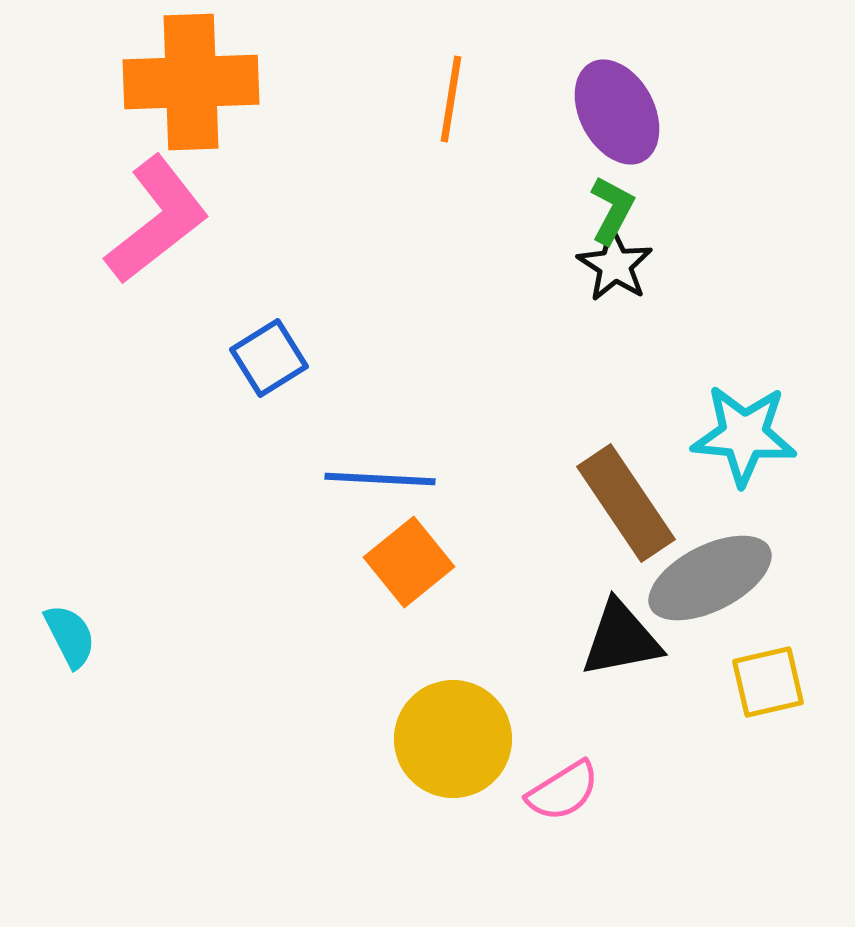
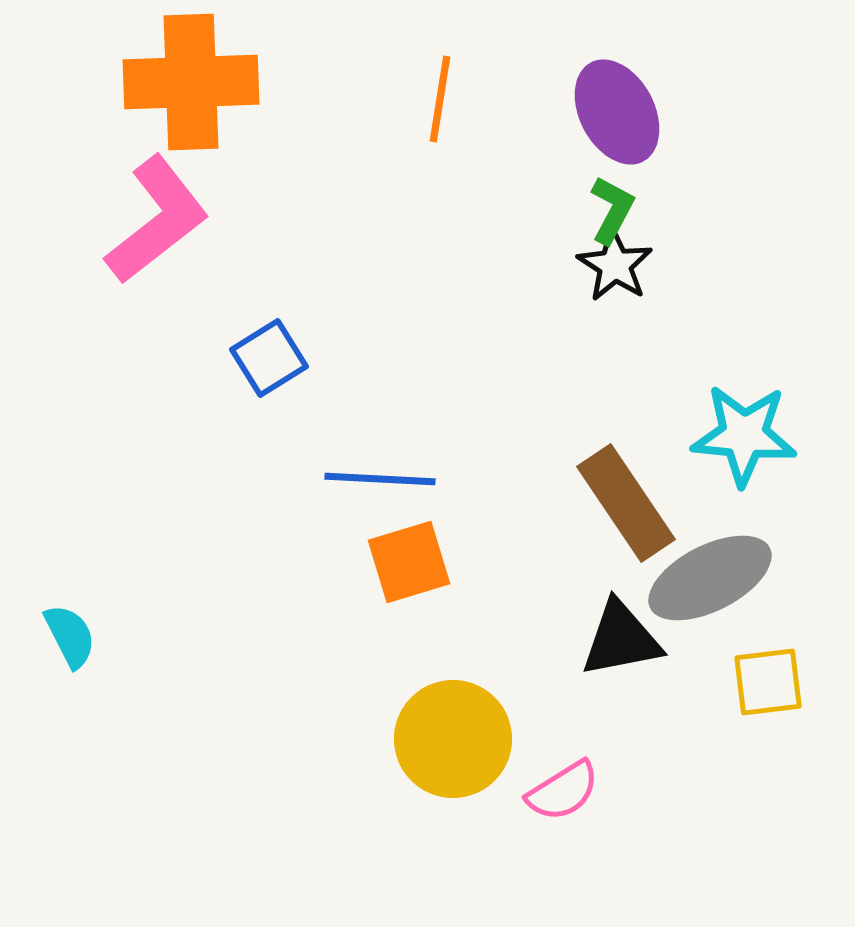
orange line: moved 11 px left
orange square: rotated 22 degrees clockwise
yellow square: rotated 6 degrees clockwise
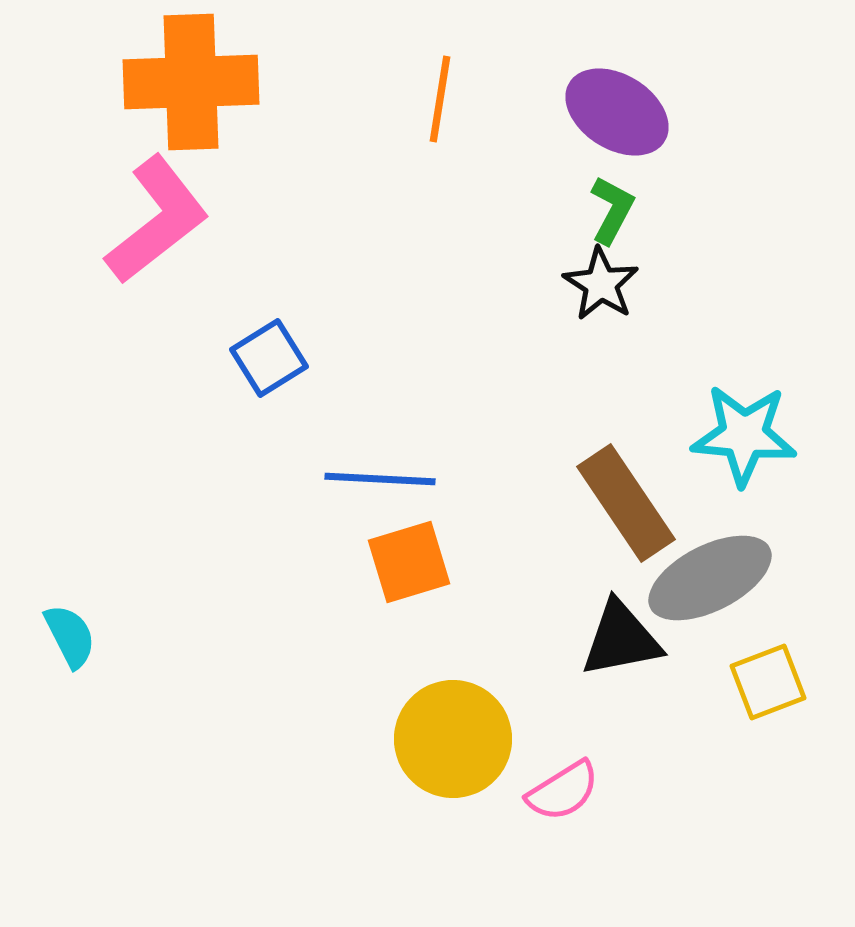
purple ellipse: rotated 30 degrees counterclockwise
black star: moved 14 px left, 19 px down
yellow square: rotated 14 degrees counterclockwise
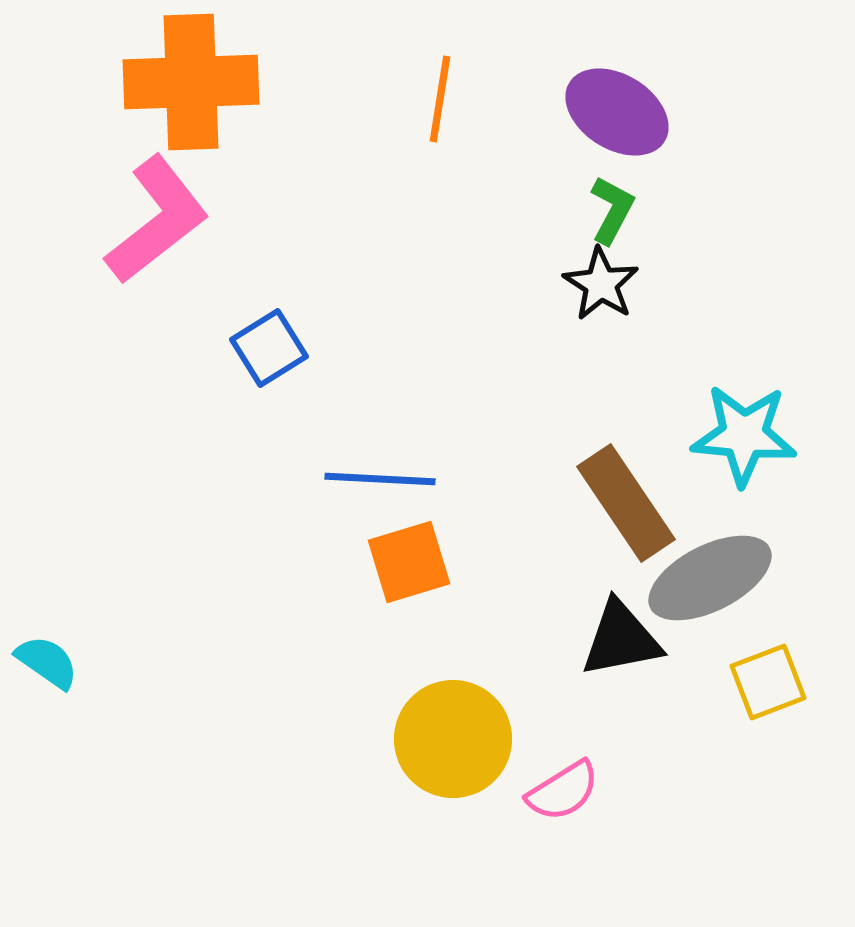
blue square: moved 10 px up
cyan semicircle: moved 23 px left, 26 px down; rotated 28 degrees counterclockwise
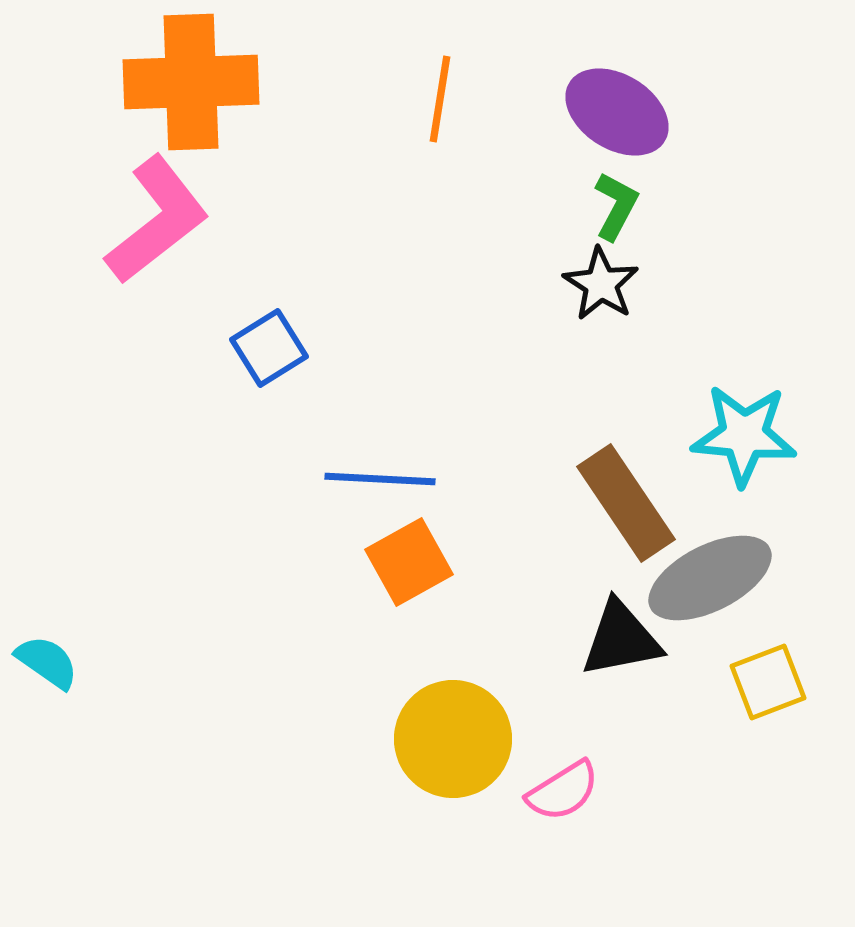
green L-shape: moved 4 px right, 4 px up
orange square: rotated 12 degrees counterclockwise
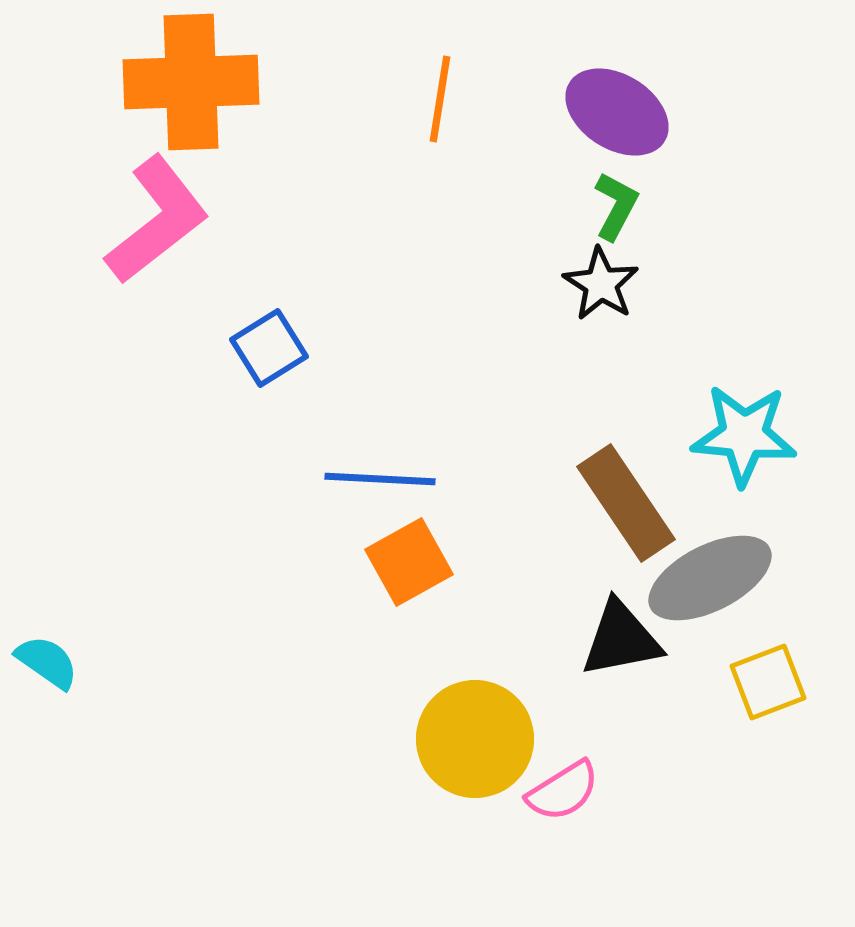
yellow circle: moved 22 px right
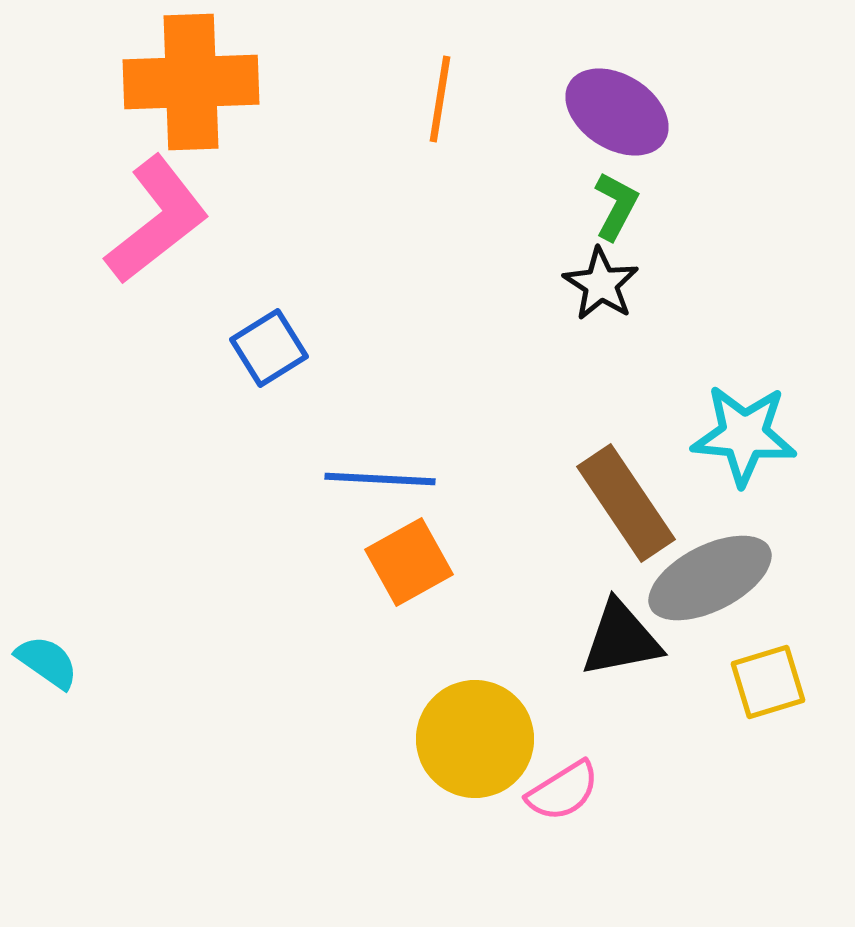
yellow square: rotated 4 degrees clockwise
